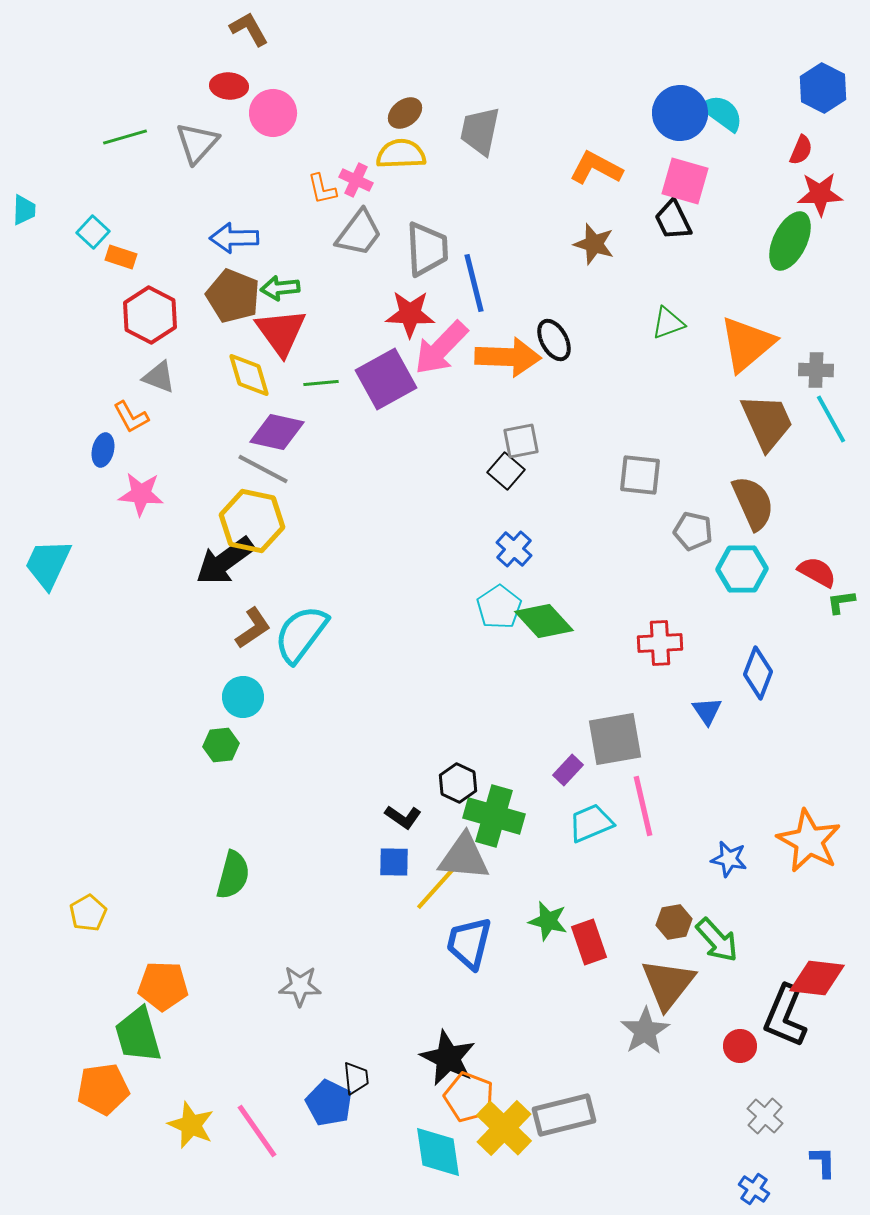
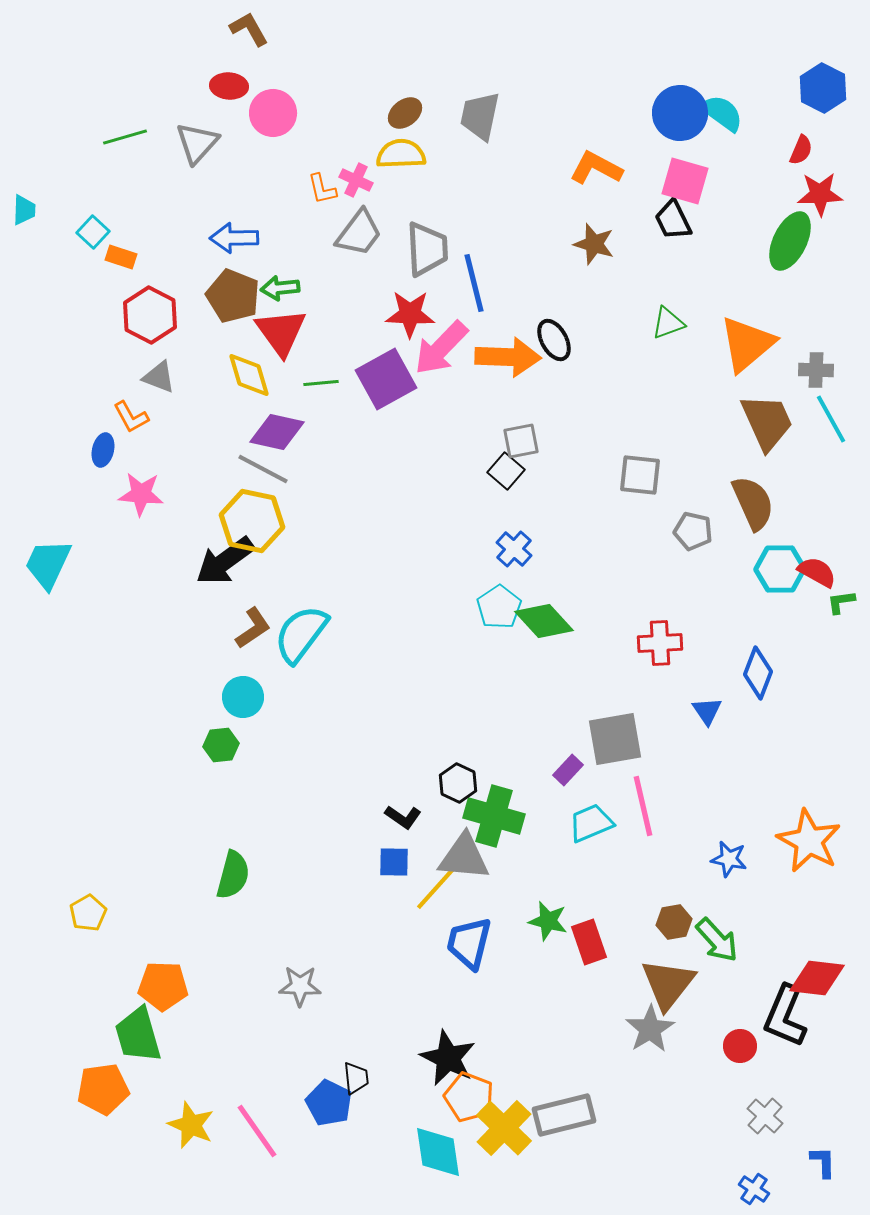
gray trapezoid at (480, 131): moved 15 px up
cyan hexagon at (742, 569): moved 38 px right
gray star at (645, 1031): moved 5 px right, 2 px up
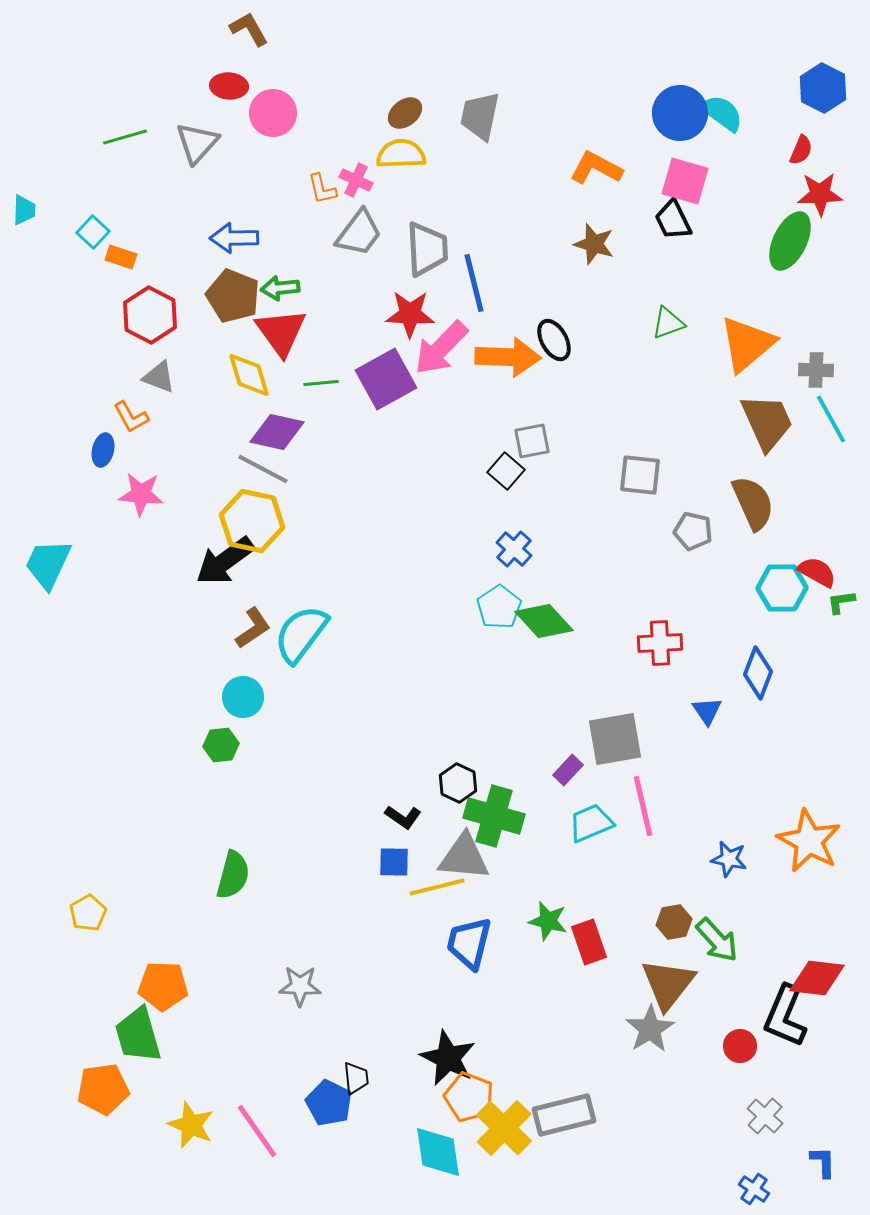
gray square at (521, 441): moved 11 px right
cyan hexagon at (780, 569): moved 2 px right, 19 px down
yellow line at (437, 887): rotated 34 degrees clockwise
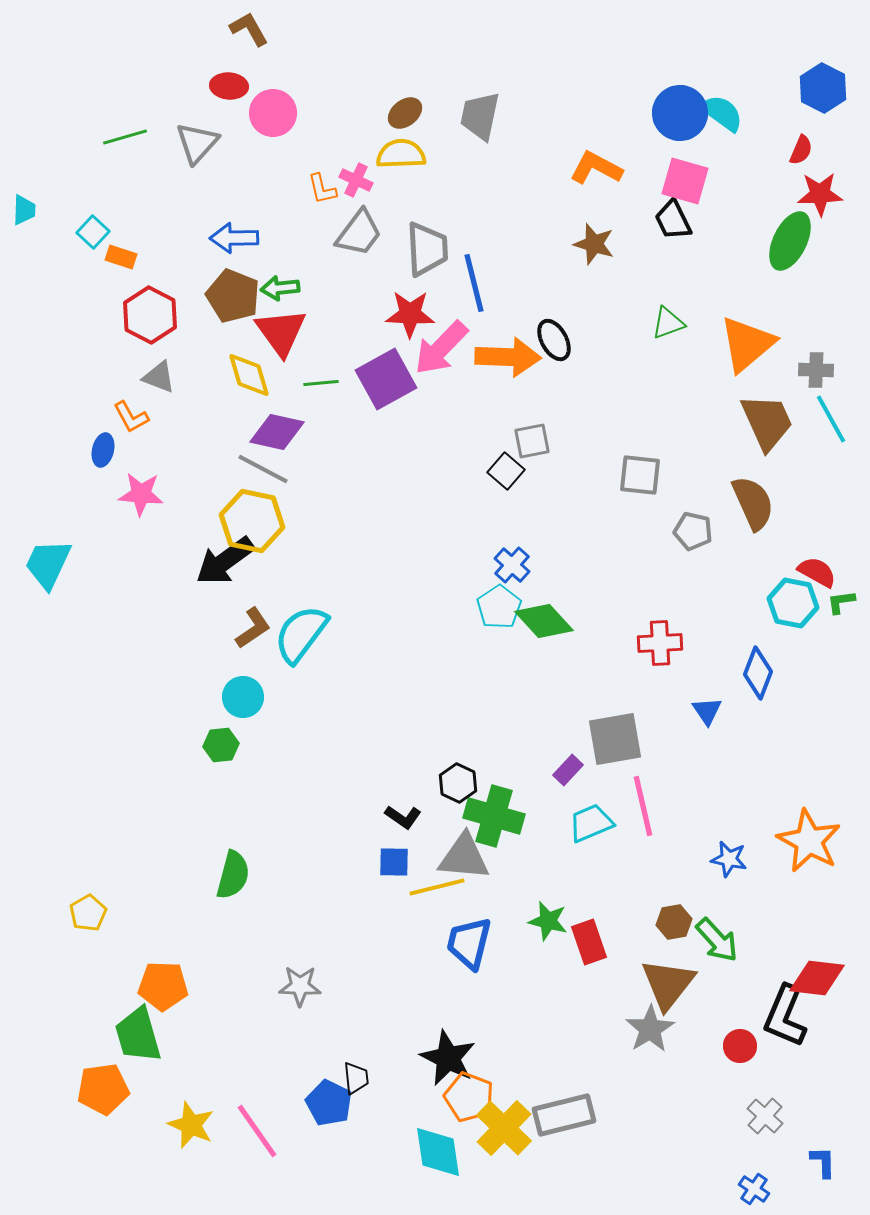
blue cross at (514, 549): moved 2 px left, 16 px down
cyan hexagon at (782, 588): moved 11 px right, 15 px down; rotated 12 degrees clockwise
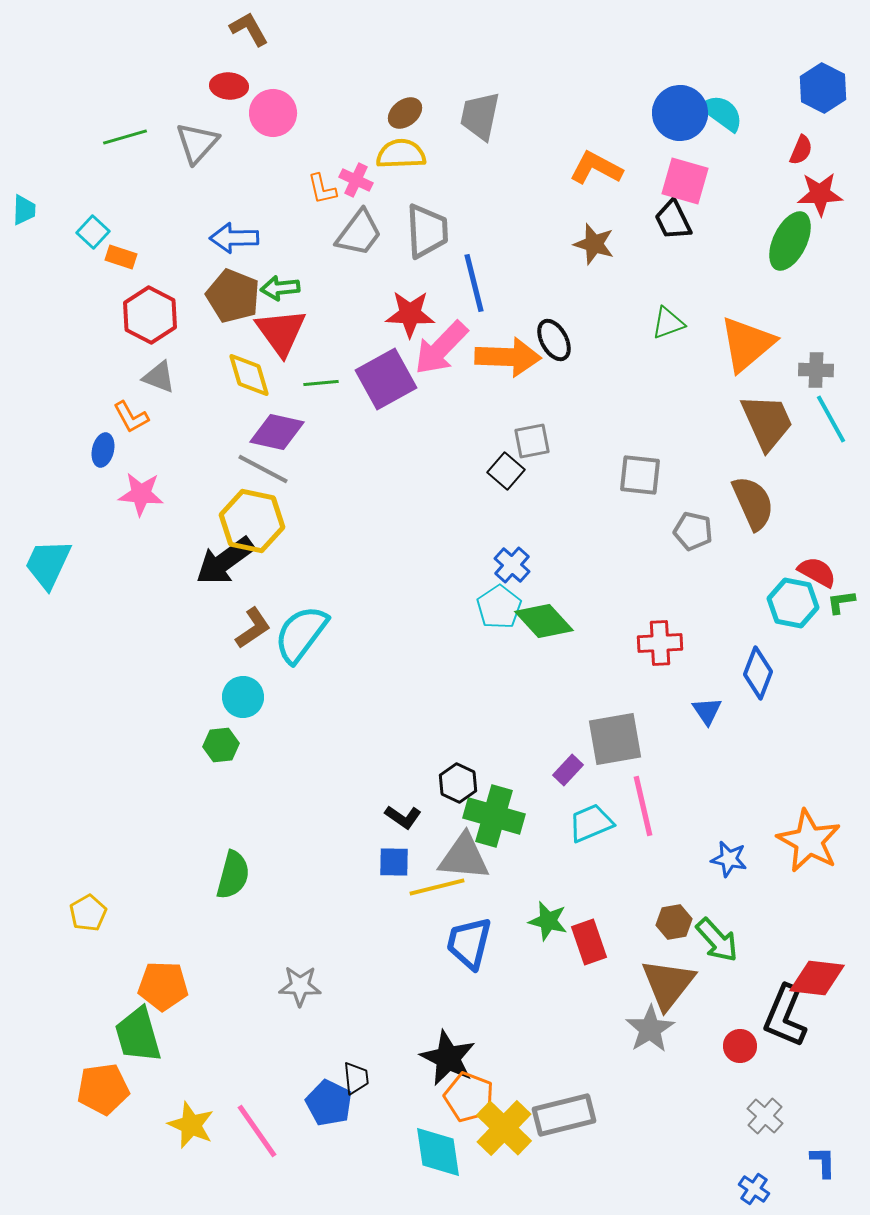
gray trapezoid at (427, 249): moved 18 px up
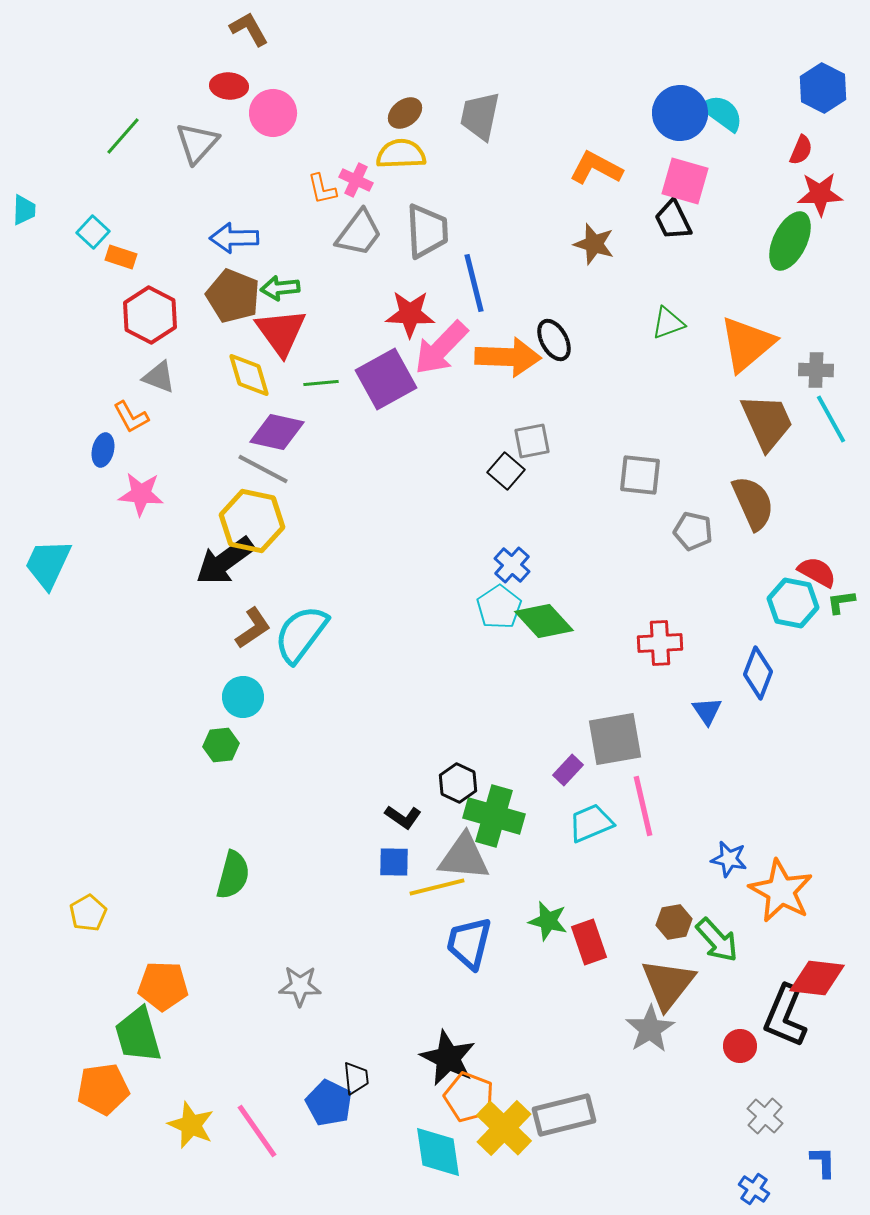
green line at (125, 137): moved 2 px left, 1 px up; rotated 33 degrees counterclockwise
orange star at (809, 841): moved 28 px left, 50 px down
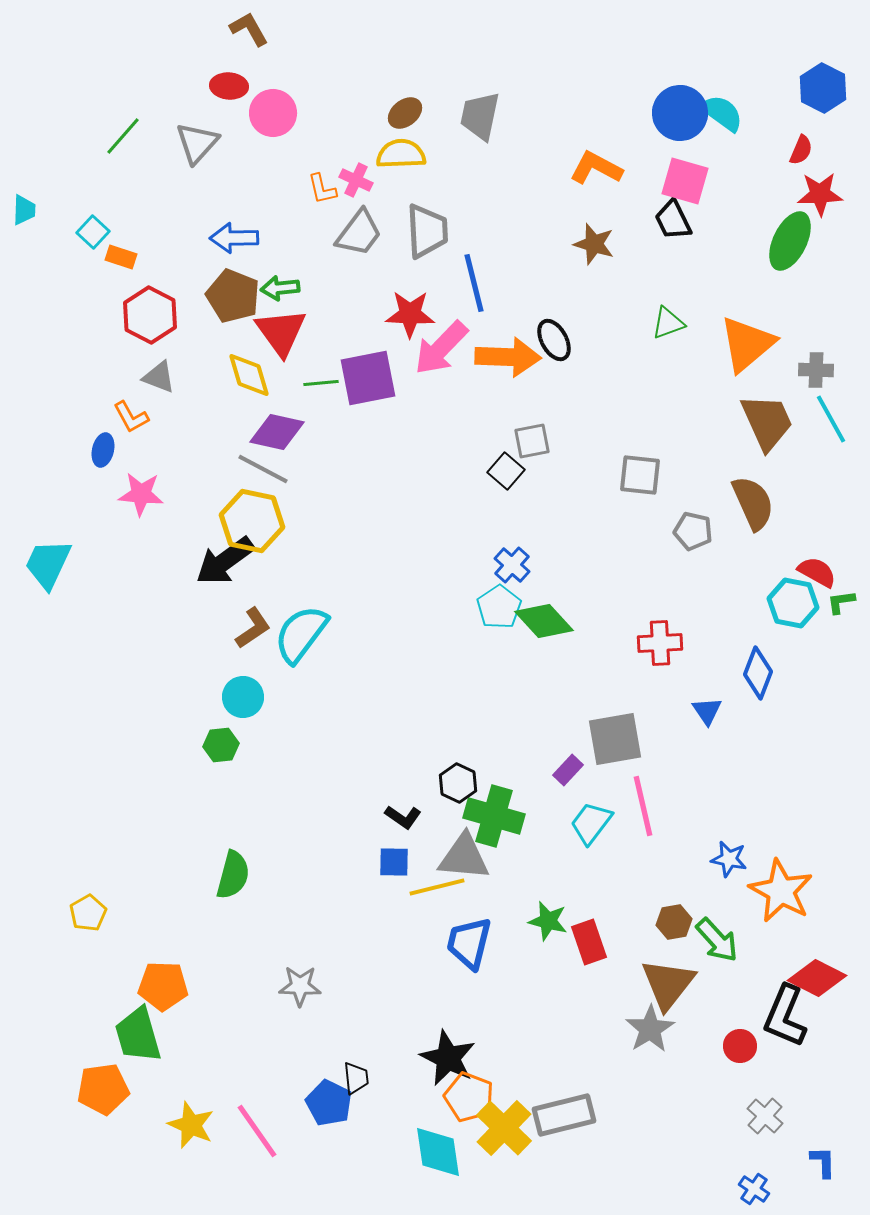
purple square at (386, 379): moved 18 px left, 1 px up; rotated 18 degrees clockwise
cyan trapezoid at (591, 823): rotated 30 degrees counterclockwise
red diamond at (817, 978): rotated 20 degrees clockwise
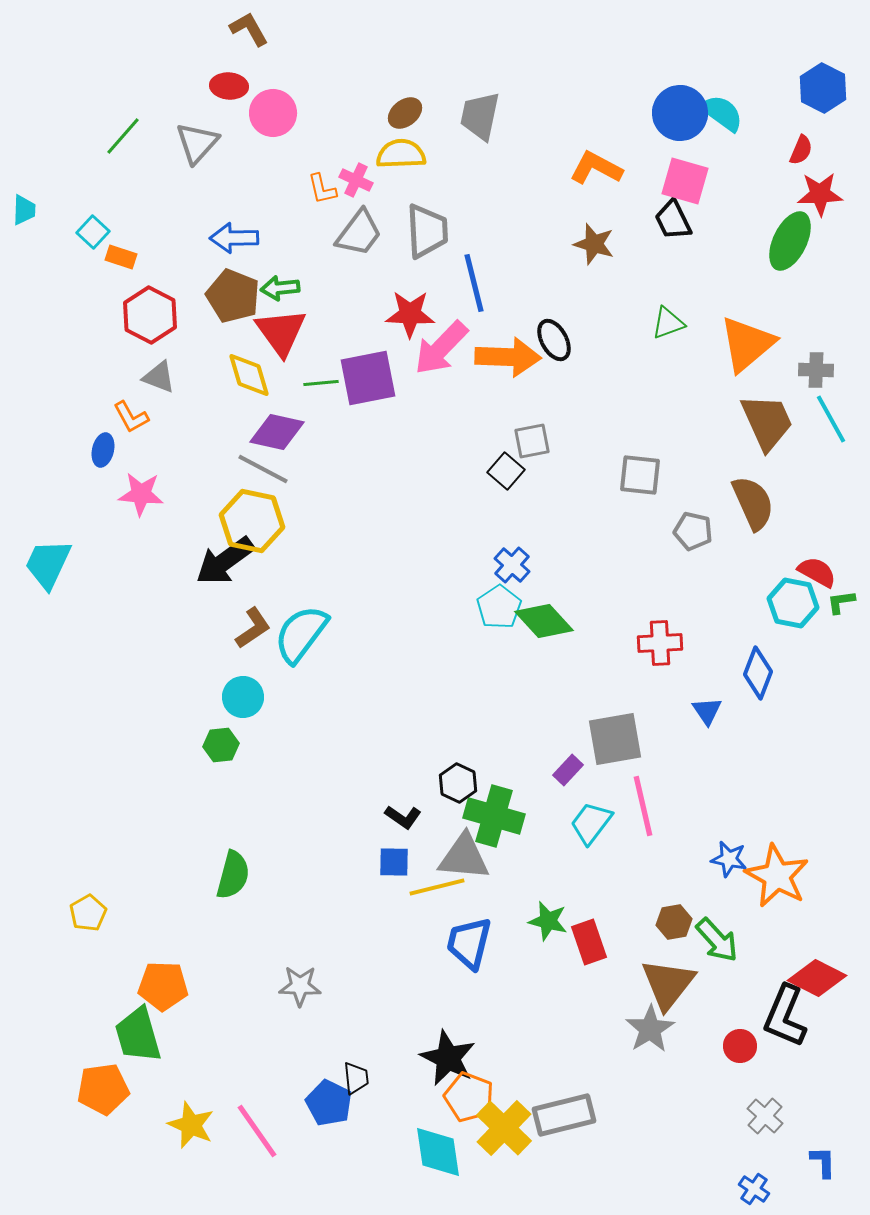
orange star at (781, 891): moved 4 px left, 15 px up
